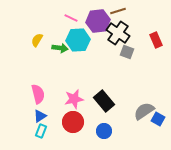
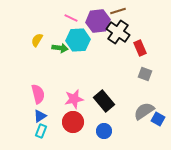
black cross: moved 1 px up
red rectangle: moved 16 px left, 8 px down
gray square: moved 18 px right, 22 px down
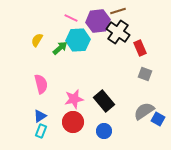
green arrow: rotated 49 degrees counterclockwise
pink semicircle: moved 3 px right, 10 px up
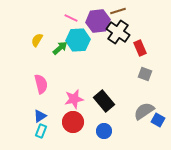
blue square: moved 1 px down
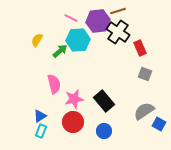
green arrow: moved 3 px down
pink semicircle: moved 13 px right
blue square: moved 1 px right, 4 px down
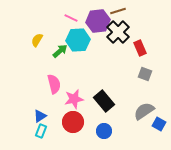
black cross: rotated 10 degrees clockwise
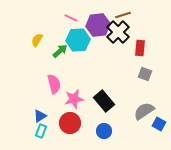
brown line: moved 5 px right, 4 px down
purple hexagon: moved 4 px down
red rectangle: rotated 28 degrees clockwise
red circle: moved 3 px left, 1 px down
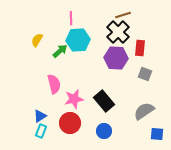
pink line: rotated 64 degrees clockwise
purple hexagon: moved 18 px right, 33 px down; rotated 10 degrees clockwise
blue square: moved 2 px left, 10 px down; rotated 24 degrees counterclockwise
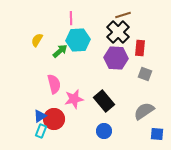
red circle: moved 16 px left, 4 px up
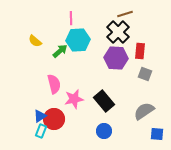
brown line: moved 2 px right, 1 px up
yellow semicircle: moved 2 px left, 1 px down; rotated 80 degrees counterclockwise
red rectangle: moved 3 px down
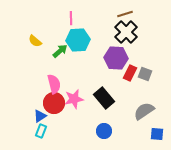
black cross: moved 8 px right
red rectangle: moved 10 px left, 22 px down; rotated 21 degrees clockwise
black rectangle: moved 3 px up
red circle: moved 16 px up
